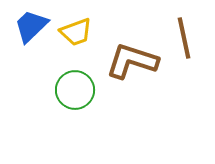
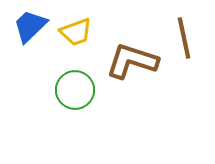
blue trapezoid: moved 1 px left
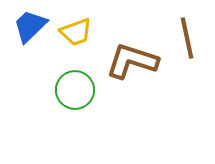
brown line: moved 3 px right
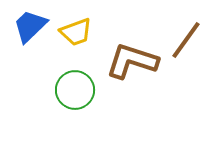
brown line: moved 1 px left, 2 px down; rotated 48 degrees clockwise
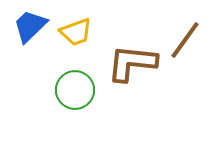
brown line: moved 1 px left
brown L-shape: moved 2 px down; rotated 12 degrees counterclockwise
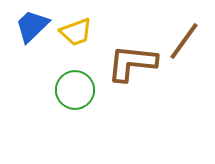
blue trapezoid: moved 2 px right
brown line: moved 1 px left, 1 px down
